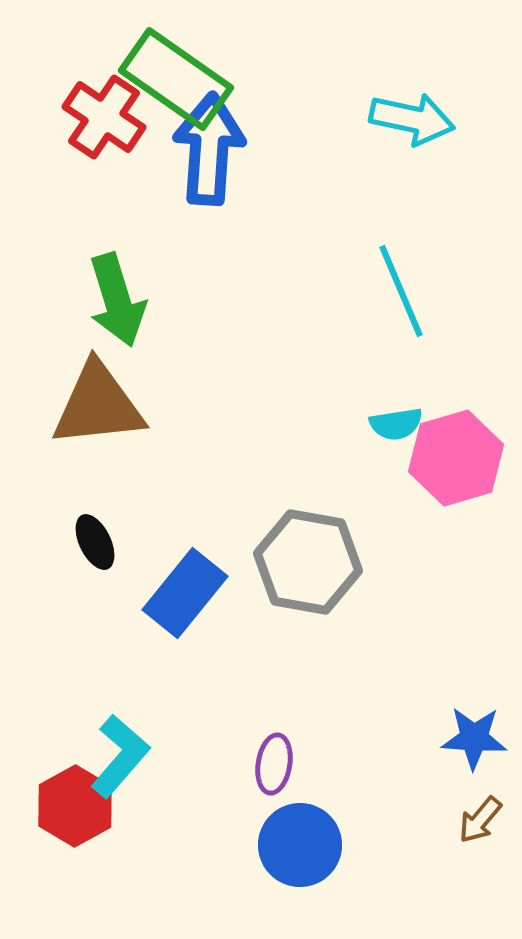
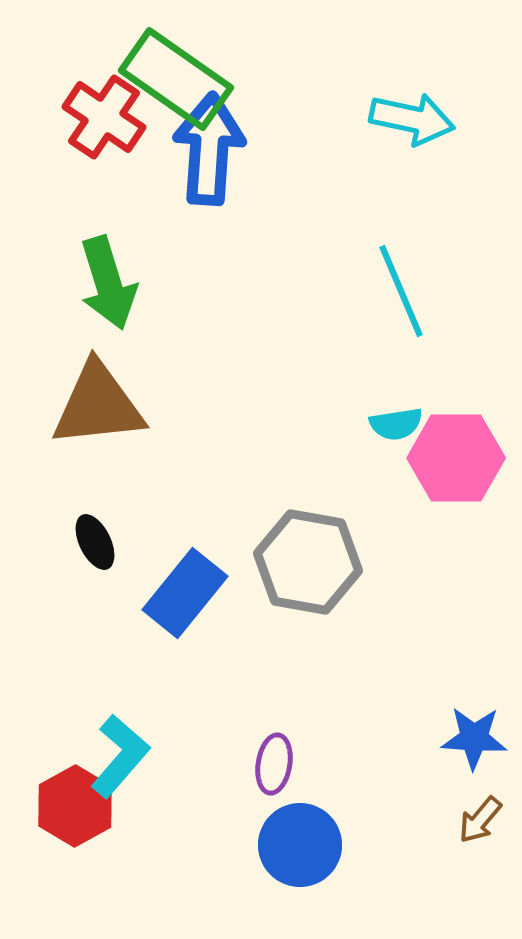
green arrow: moved 9 px left, 17 px up
pink hexagon: rotated 16 degrees clockwise
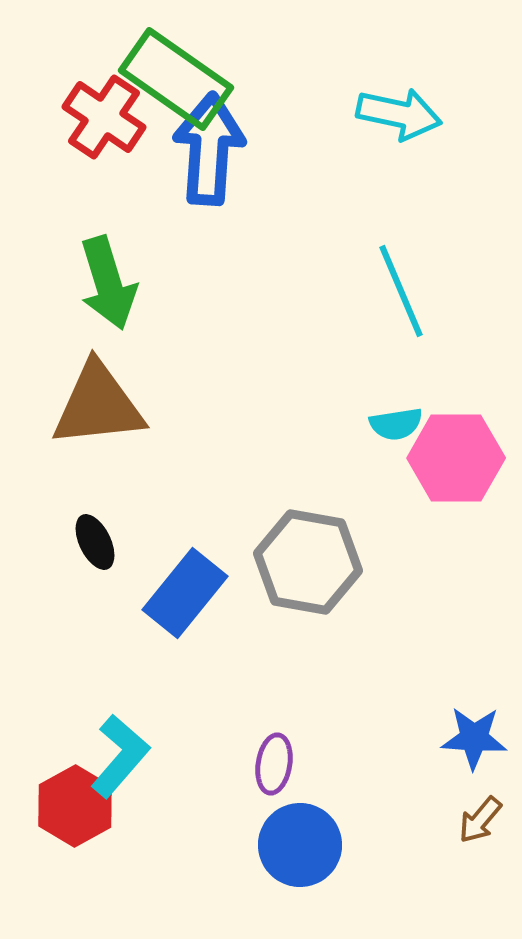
cyan arrow: moved 13 px left, 5 px up
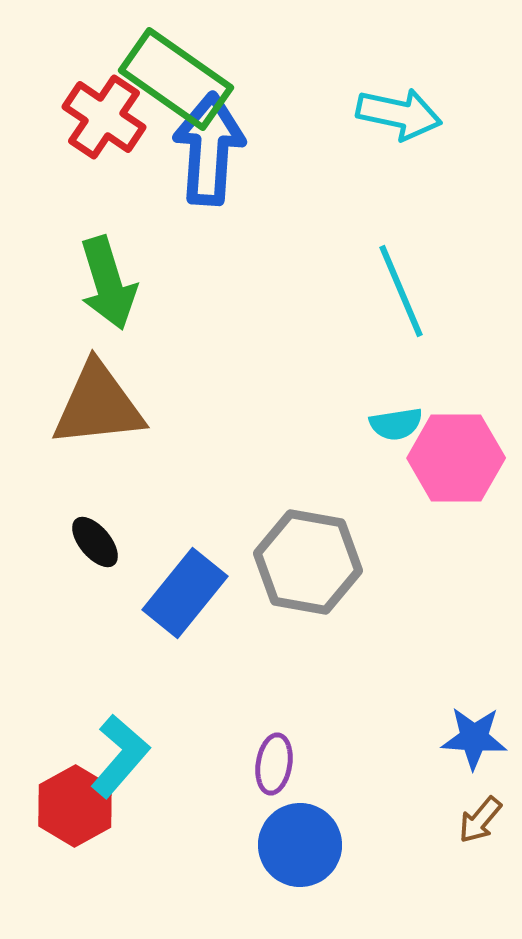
black ellipse: rotated 14 degrees counterclockwise
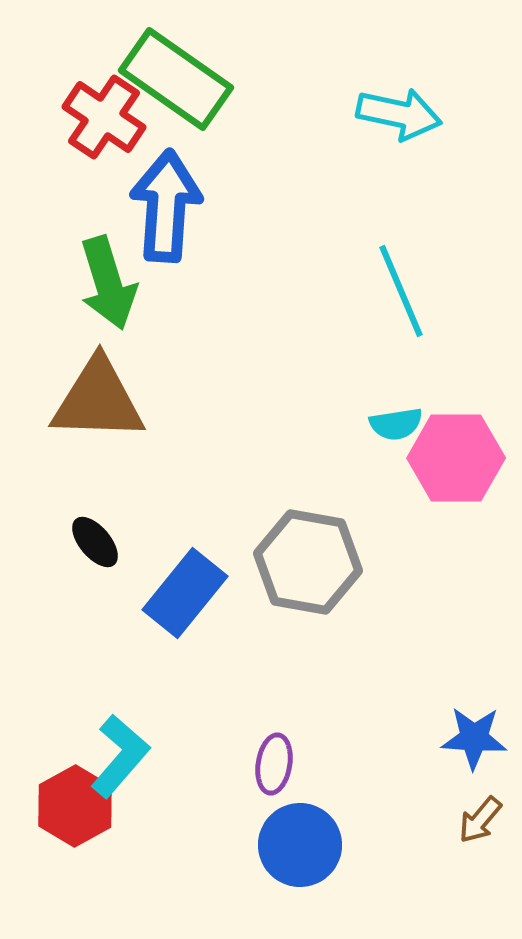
blue arrow: moved 43 px left, 57 px down
brown triangle: moved 5 px up; rotated 8 degrees clockwise
